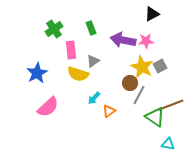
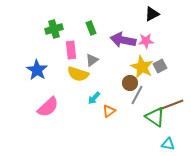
green cross: rotated 18 degrees clockwise
gray triangle: moved 1 px left, 1 px up
blue star: moved 3 px up; rotated 10 degrees counterclockwise
gray line: moved 2 px left
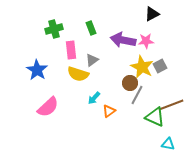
green triangle: rotated 10 degrees counterclockwise
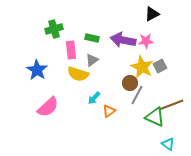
green rectangle: moved 1 px right, 10 px down; rotated 56 degrees counterclockwise
cyan triangle: rotated 24 degrees clockwise
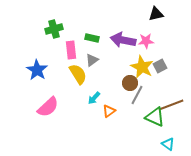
black triangle: moved 4 px right; rotated 14 degrees clockwise
yellow semicircle: rotated 140 degrees counterclockwise
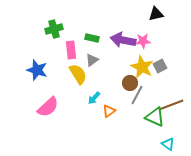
pink star: moved 3 px left
blue star: rotated 15 degrees counterclockwise
